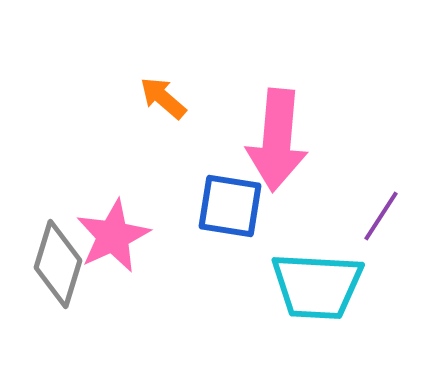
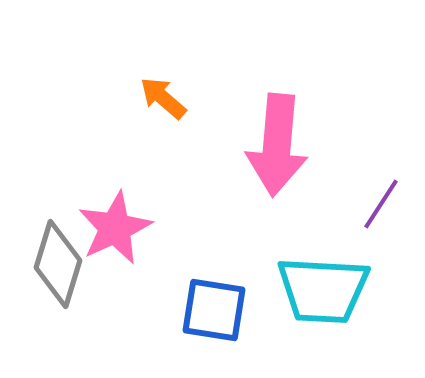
pink arrow: moved 5 px down
blue square: moved 16 px left, 104 px down
purple line: moved 12 px up
pink star: moved 2 px right, 8 px up
cyan trapezoid: moved 6 px right, 4 px down
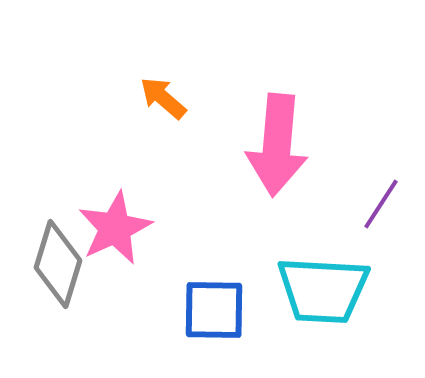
blue square: rotated 8 degrees counterclockwise
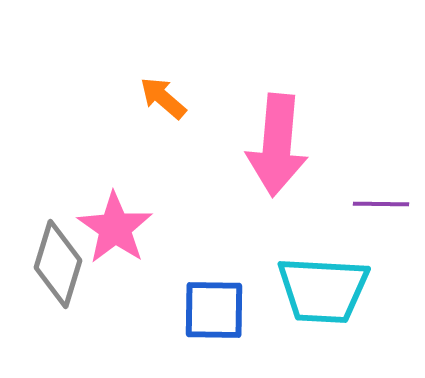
purple line: rotated 58 degrees clockwise
pink star: rotated 12 degrees counterclockwise
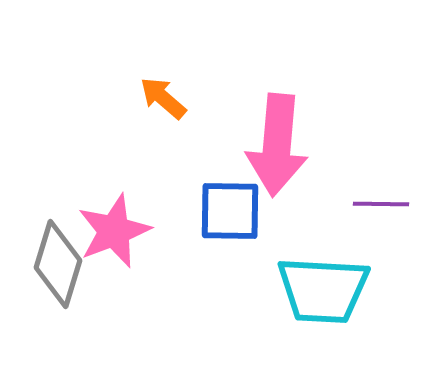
pink star: moved 1 px left, 3 px down; rotated 16 degrees clockwise
blue square: moved 16 px right, 99 px up
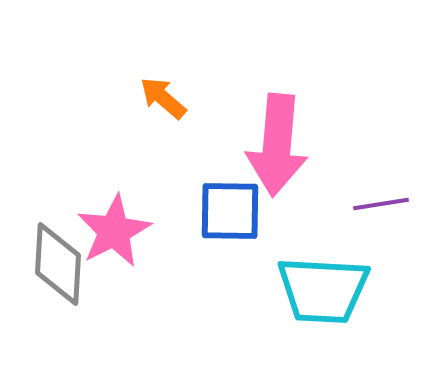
purple line: rotated 10 degrees counterclockwise
pink star: rotated 6 degrees counterclockwise
gray diamond: rotated 14 degrees counterclockwise
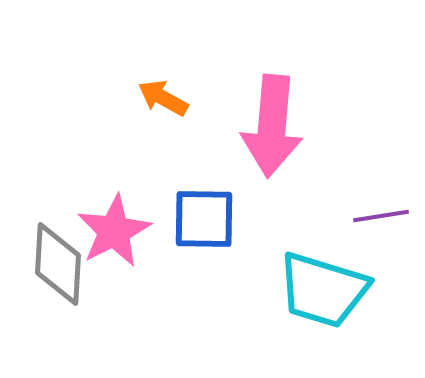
orange arrow: rotated 12 degrees counterclockwise
pink arrow: moved 5 px left, 19 px up
purple line: moved 12 px down
blue square: moved 26 px left, 8 px down
cyan trapezoid: rotated 14 degrees clockwise
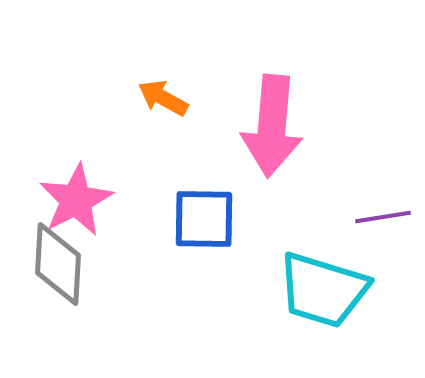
purple line: moved 2 px right, 1 px down
pink star: moved 38 px left, 31 px up
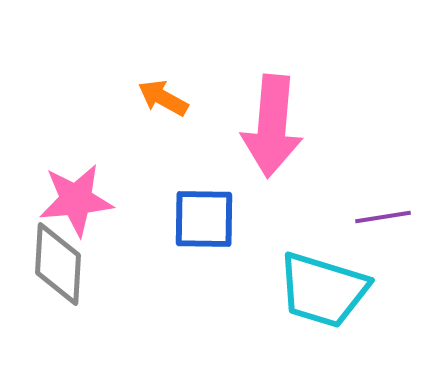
pink star: rotated 22 degrees clockwise
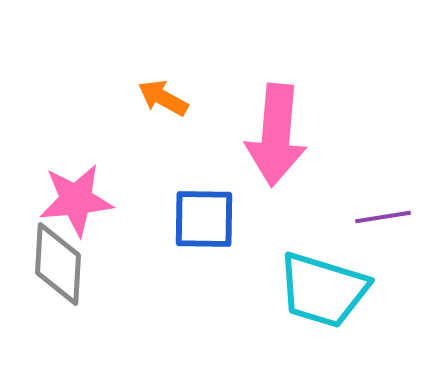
pink arrow: moved 4 px right, 9 px down
